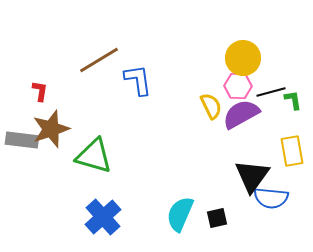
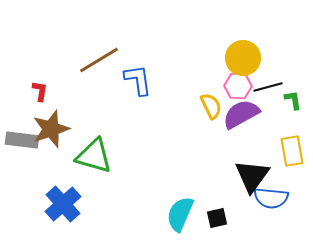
black line: moved 3 px left, 5 px up
blue cross: moved 40 px left, 13 px up
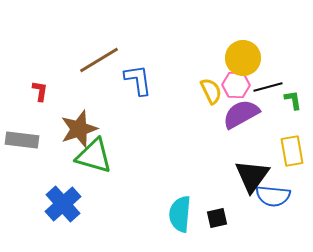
pink hexagon: moved 2 px left, 1 px up
yellow semicircle: moved 15 px up
brown star: moved 28 px right
blue semicircle: moved 2 px right, 2 px up
cyan semicircle: rotated 18 degrees counterclockwise
